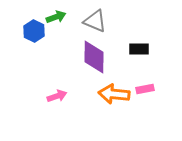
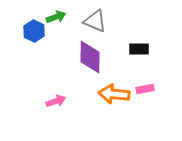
purple diamond: moved 4 px left
pink arrow: moved 1 px left, 5 px down
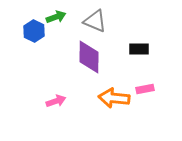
purple diamond: moved 1 px left
orange arrow: moved 4 px down
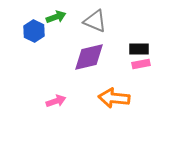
purple diamond: rotated 76 degrees clockwise
pink rectangle: moved 4 px left, 25 px up
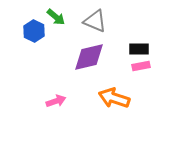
green arrow: rotated 60 degrees clockwise
pink rectangle: moved 2 px down
orange arrow: rotated 12 degrees clockwise
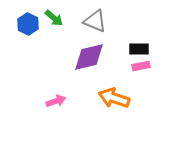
green arrow: moved 2 px left, 1 px down
blue hexagon: moved 6 px left, 7 px up
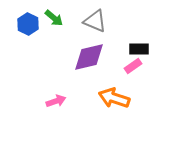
pink rectangle: moved 8 px left; rotated 24 degrees counterclockwise
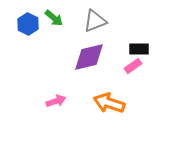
gray triangle: rotated 45 degrees counterclockwise
orange arrow: moved 5 px left, 5 px down
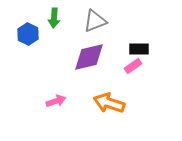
green arrow: rotated 54 degrees clockwise
blue hexagon: moved 10 px down
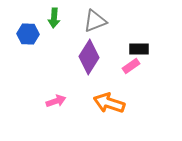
blue hexagon: rotated 25 degrees counterclockwise
purple diamond: rotated 44 degrees counterclockwise
pink rectangle: moved 2 px left
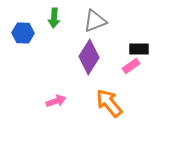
blue hexagon: moved 5 px left, 1 px up
orange arrow: rotated 32 degrees clockwise
